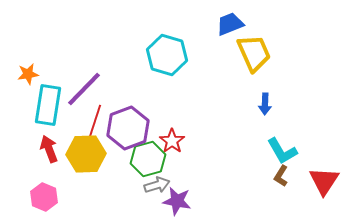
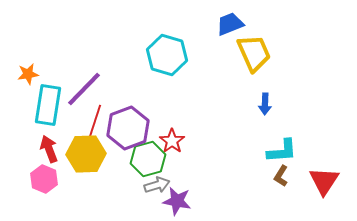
cyan L-shape: rotated 64 degrees counterclockwise
pink hexagon: moved 18 px up
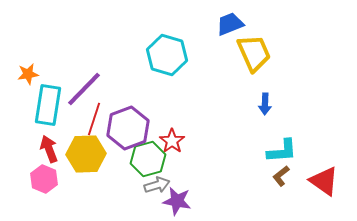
red line: moved 1 px left, 2 px up
brown L-shape: rotated 20 degrees clockwise
red triangle: rotated 28 degrees counterclockwise
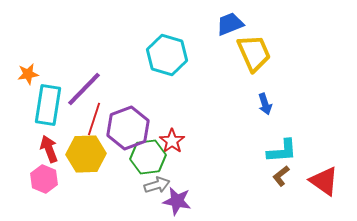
blue arrow: rotated 20 degrees counterclockwise
green hexagon: moved 2 px up; rotated 8 degrees clockwise
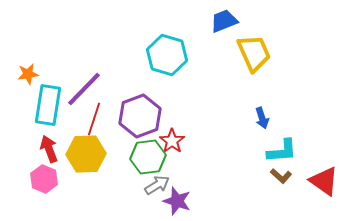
blue trapezoid: moved 6 px left, 3 px up
blue arrow: moved 3 px left, 14 px down
purple hexagon: moved 12 px right, 12 px up
brown L-shape: rotated 100 degrees counterclockwise
gray arrow: rotated 15 degrees counterclockwise
purple star: rotated 8 degrees clockwise
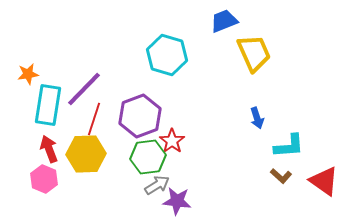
blue arrow: moved 5 px left
cyan L-shape: moved 7 px right, 5 px up
purple star: rotated 12 degrees counterclockwise
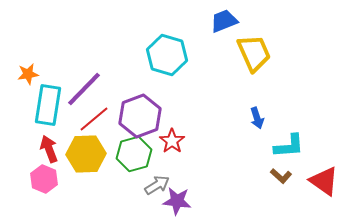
red line: rotated 32 degrees clockwise
green hexagon: moved 14 px left, 3 px up; rotated 8 degrees counterclockwise
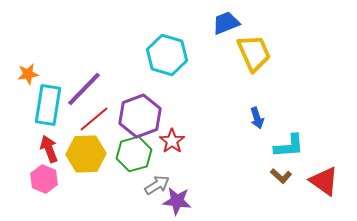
blue trapezoid: moved 2 px right, 2 px down
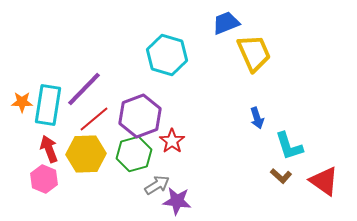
orange star: moved 6 px left, 28 px down; rotated 10 degrees clockwise
cyan L-shape: rotated 76 degrees clockwise
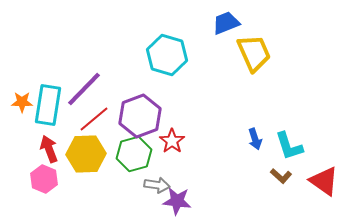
blue arrow: moved 2 px left, 21 px down
gray arrow: rotated 40 degrees clockwise
